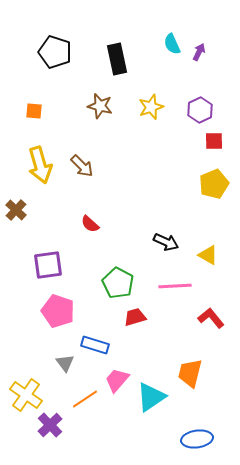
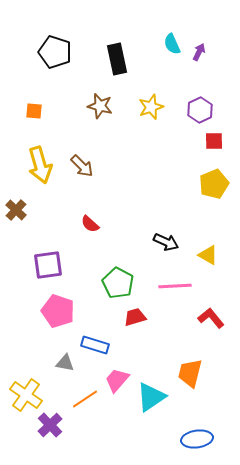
gray triangle: rotated 42 degrees counterclockwise
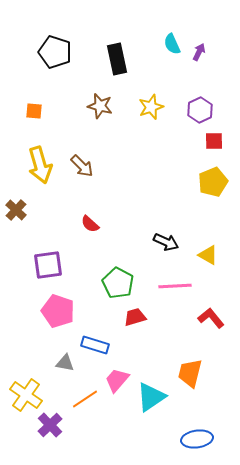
yellow pentagon: moved 1 px left, 2 px up
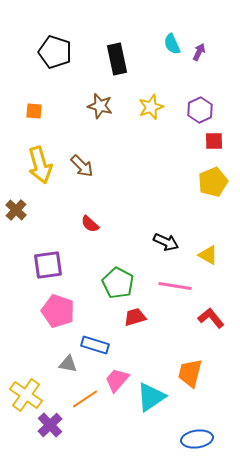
pink line: rotated 12 degrees clockwise
gray triangle: moved 3 px right, 1 px down
